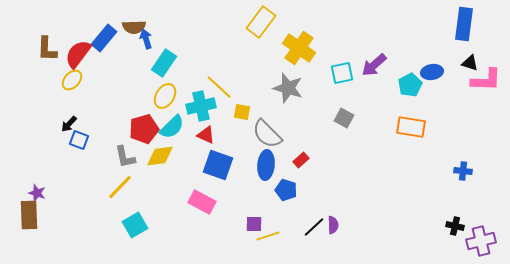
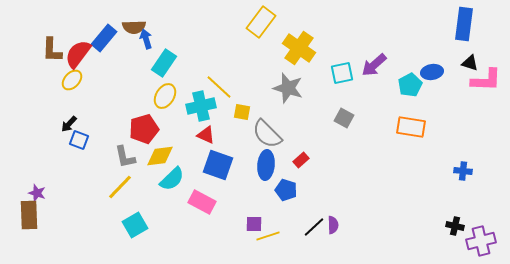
brown L-shape at (47, 49): moved 5 px right, 1 px down
cyan semicircle at (172, 127): moved 52 px down
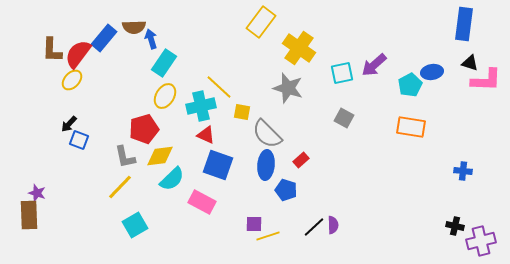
blue arrow at (146, 39): moved 5 px right
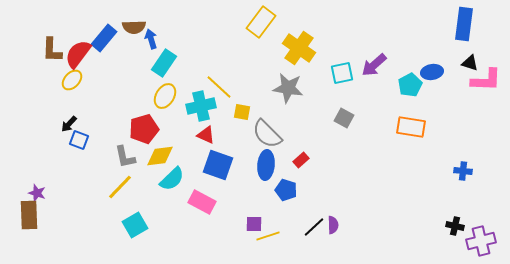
gray star at (288, 88): rotated 8 degrees counterclockwise
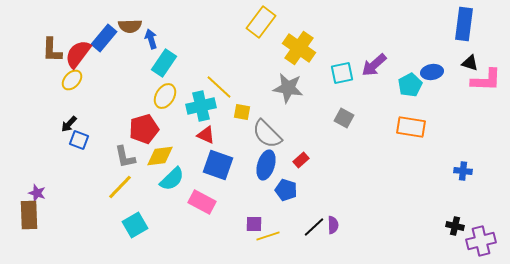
brown semicircle at (134, 27): moved 4 px left, 1 px up
blue ellipse at (266, 165): rotated 12 degrees clockwise
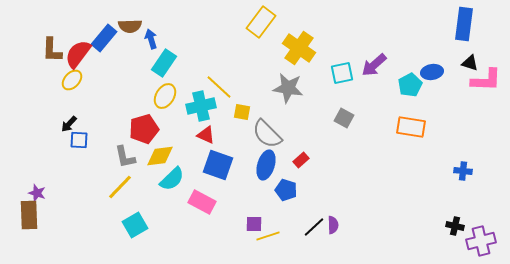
blue square at (79, 140): rotated 18 degrees counterclockwise
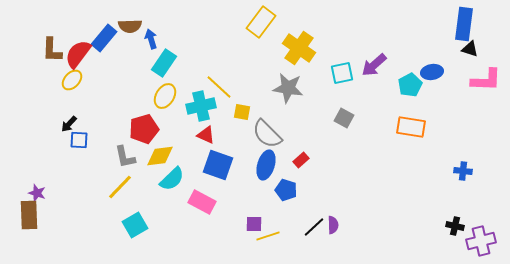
black triangle at (470, 63): moved 14 px up
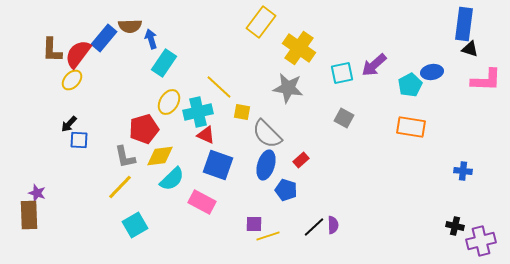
yellow ellipse at (165, 96): moved 4 px right, 6 px down
cyan cross at (201, 106): moved 3 px left, 6 px down
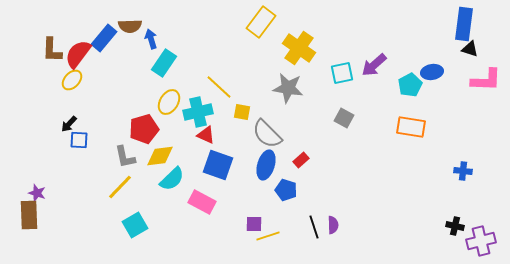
black line at (314, 227): rotated 65 degrees counterclockwise
